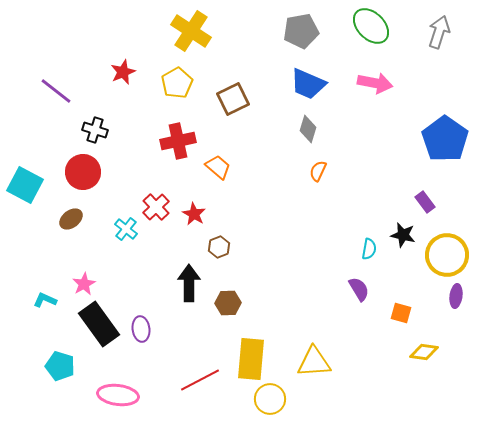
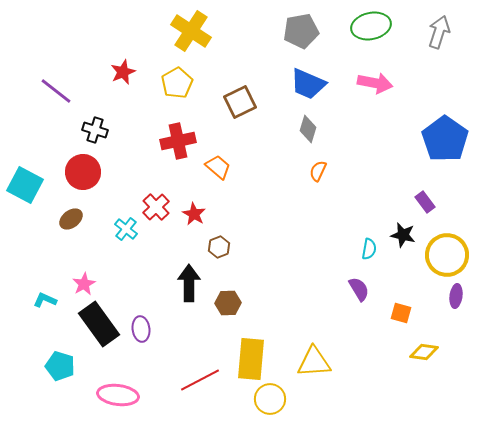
green ellipse at (371, 26): rotated 57 degrees counterclockwise
brown square at (233, 99): moved 7 px right, 3 px down
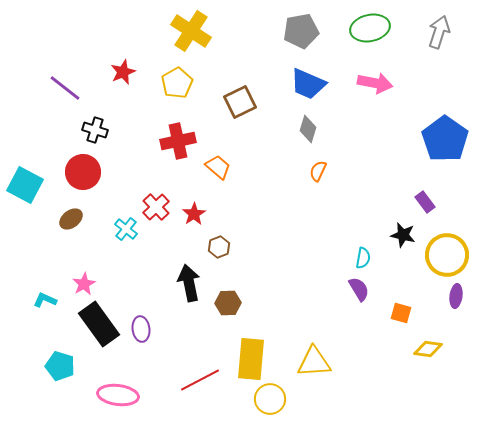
green ellipse at (371, 26): moved 1 px left, 2 px down
purple line at (56, 91): moved 9 px right, 3 px up
red star at (194, 214): rotated 10 degrees clockwise
cyan semicircle at (369, 249): moved 6 px left, 9 px down
black arrow at (189, 283): rotated 12 degrees counterclockwise
yellow diamond at (424, 352): moved 4 px right, 3 px up
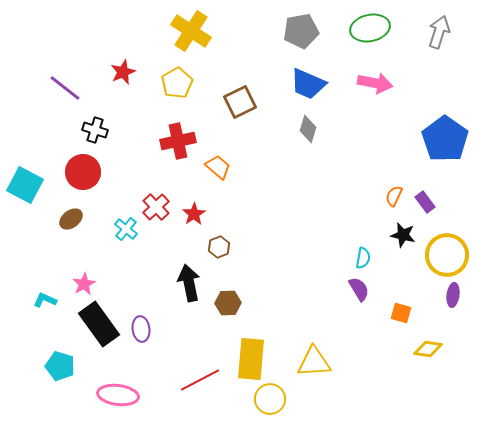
orange semicircle at (318, 171): moved 76 px right, 25 px down
purple ellipse at (456, 296): moved 3 px left, 1 px up
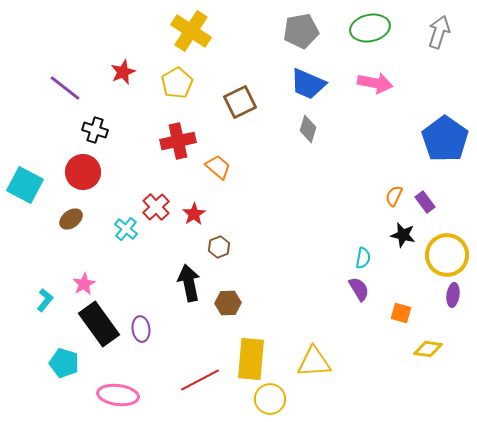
cyan L-shape at (45, 300): rotated 105 degrees clockwise
cyan pentagon at (60, 366): moved 4 px right, 3 px up
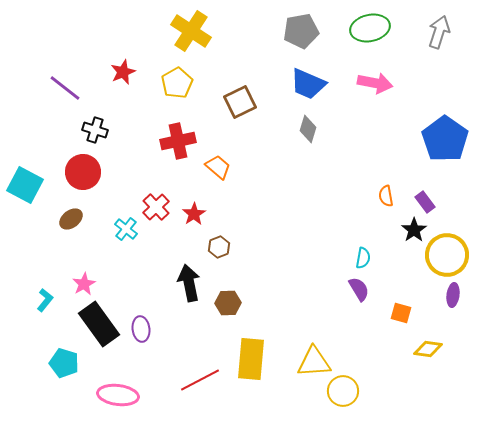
orange semicircle at (394, 196): moved 8 px left; rotated 35 degrees counterclockwise
black star at (403, 235): moved 11 px right, 5 px up; rotated 25 degrees clockwise
yellow circle at (270, 399): moved 73 px right, 8 px up
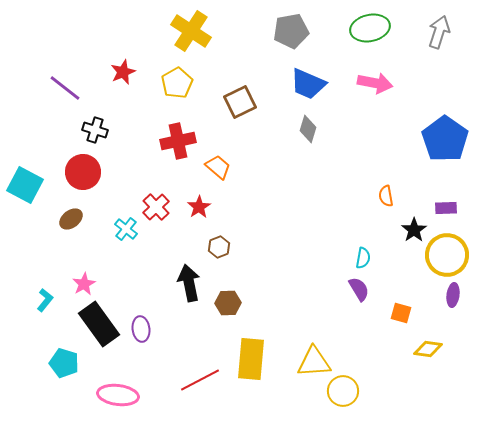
gray pentagon at (301, 31): moved 10 px left
purple rectangle at (425, 202): moved 21 px right, 6 px down; rotated 55 degrees counterclockwise
red star at (194, 214): moved 5 px right, 7 px up
